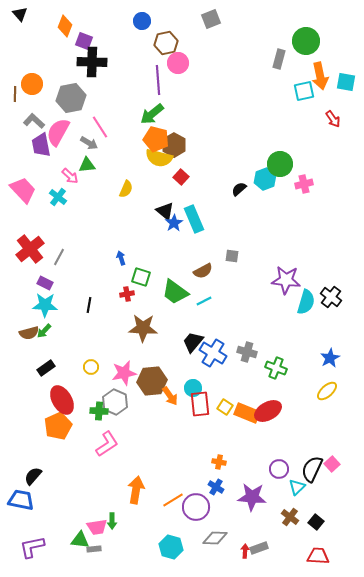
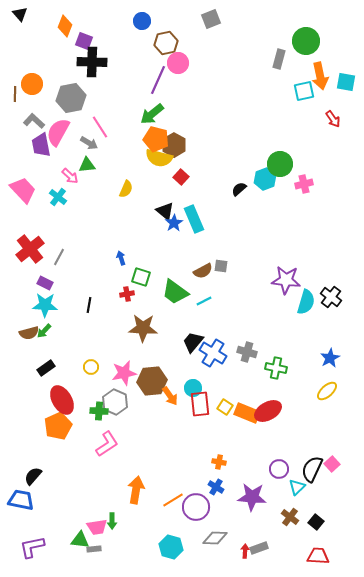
purple line at (158, 80): rotated 28 degrees clockwise
gray square at (232, 256): moved 11 px left, 10 px down
green cross at (276, 368): rotated 10 degrees counterclockwise
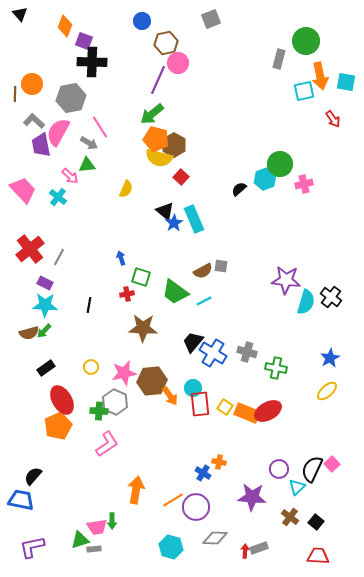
blue cross at (216, 487): moved 13 px left, 14 px up
green triangle at (80, 540): rotated 24 degrees counterclockwise
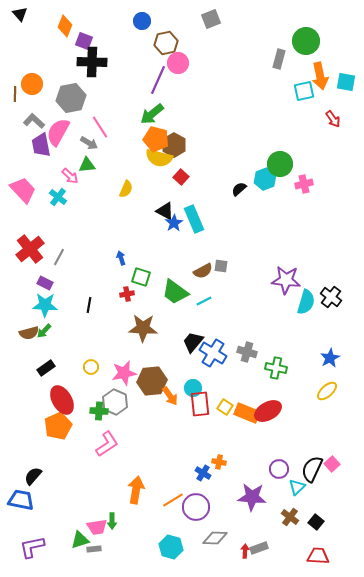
black triangle at (165, 211): rotated 12 degrees counterclockwise
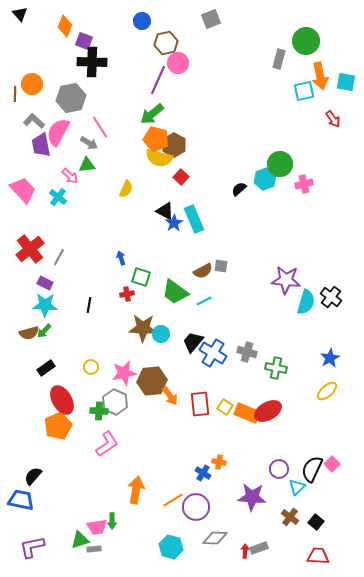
cyan circle at (193, 388): moved 32 px left, 54 px up
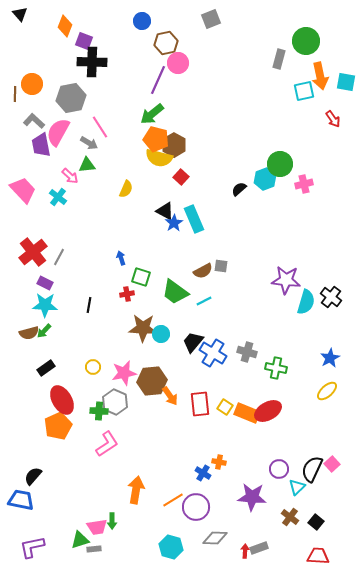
red cross at (30, 249): moved 3 px right, 3 px down
yellow circle at (91, 367): moved 2 px right
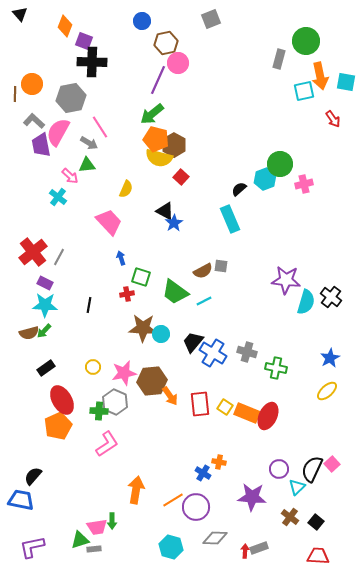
pink trapezoid at (23, 190): moved 86 px right, 32 px down
cyan rectangle at (194, 219): moved 36 px right
red ellipse at (268, 411): moved 5 px down; rotated 36 degrees counterclockwise
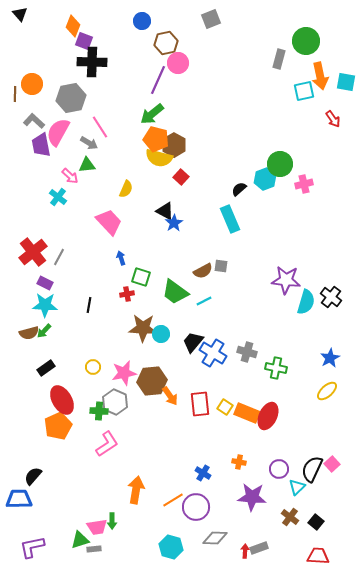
orange diamond at (65, 26): moved 8 px right
orange cross at (219, 462): moved 20 px right
blue trapezoid at (21, 500): moved 2 px left, 1 px up; rotated 12 degrees counterclockwise
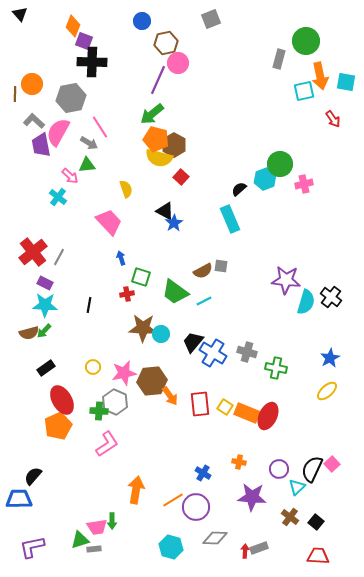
yellow semicircle at (126, 189): rotated 42 degrees counterclockwise
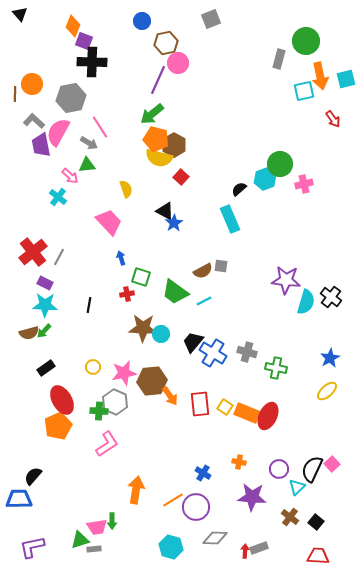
cyan square at (346, 82): moved 3 px up; rotated 24 degrees counterclockwise
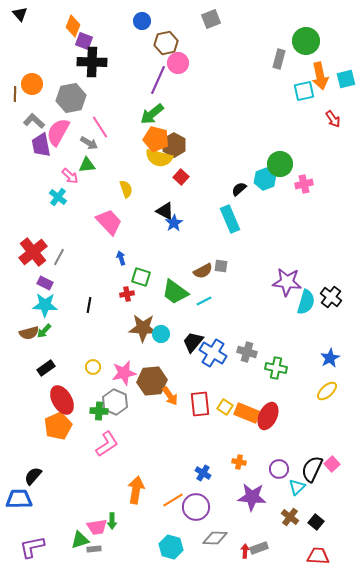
purple star at (286, 280): moved 1 px right, 2 px down
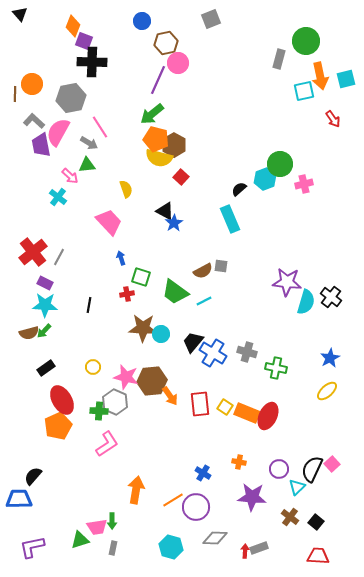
pink star at (124, 373): moved 2 px right, 4 px down; rotated 25 degrees clockwise
gray rectangle at (94, 549): moved 19 px right, 1 px up; rotated 72 degrees counterclockwise
